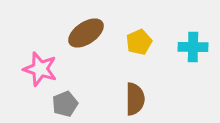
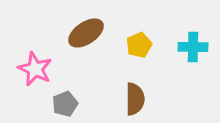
yellow pentagon: moved 3 px down
pink star: moved 5 px left; rotated 8 degrees clockwise
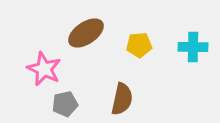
yellow pentagon: rotated 20 degrees clockwise
pink star: moved 9 px right
brown semicircle: moved 13 px left; rotated 12 degrees clockwise
gray pentagon: rotated 10 degrees clockwise
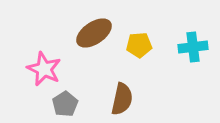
brown ellipse: moved 8 px right
cyan cross: rotated 8 degrees counterclockwise
gray pentagon: rotated 20 degrees counterclockwise
